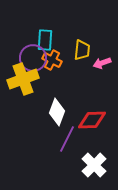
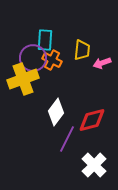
white diamond: moved 1 px left; rotated 16 degrees clockwise
red diamond: rotated 12 degrees counterclockwise
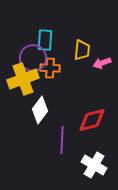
orange cross: moved 2 px left, 8 px down; rotated 24 degrees counterclockwise
white diamond: moved 16 px left, 2 px up
purple line: moved 5 px left, 1 px down; rotated 24 degrees counterclockwise
white cross: rotated 15 degrees counterclockwise
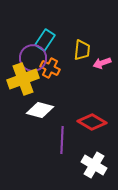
cyan rectangle: rotated 30 degrees clockwise
orange cross: rotated 24 degrees clockwise
white diamond: rotated 68 degrees clockwise
red diamond: moved 2 px down; rotated 44 degrees clockwise
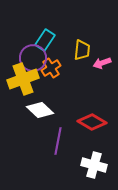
orange cross: moved 1 px right; rotated 30 degrees clockwise
white diamond: rotated 28 degrees clockwise
purple line: moved 4 px left, 1 px down; rotated 8 degrees clockwise
white cross: rotated 15 degrees counterclockwise
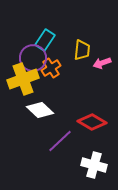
purple line: moved 2 px right; rotated 36 degrees clockwise
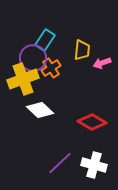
purple line: moved 22 px down
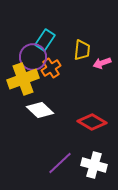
purple circle: moved 1 px up
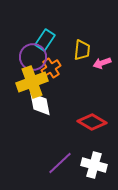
yellow cross: moved 9 px right, 3 px down
white diamond: moved 6 px up; rotated 36 degrees clockwise
